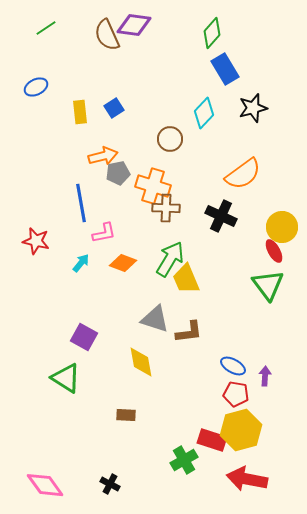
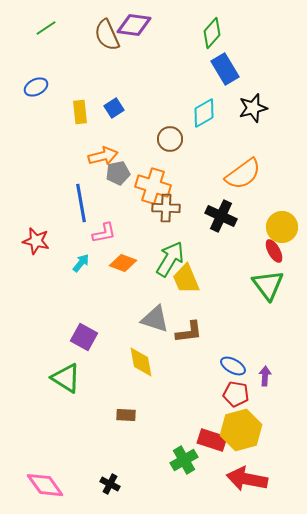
cyan diamond at (204, 113): rotated 16 degrees clockwise
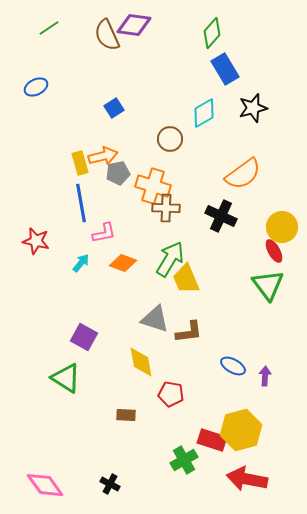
green line at (46, 28): moved 3 px right
yellow rectangle at (80, 112): moved 51 px down; rotated 10 degrees counterclockwise
red pentagon at (236, 394): moved 65 px left
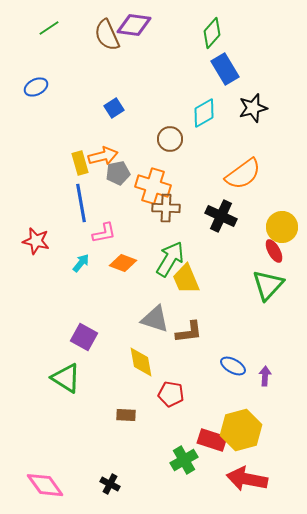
green triangle at (268, 285): rotated 20 degrees clockwise
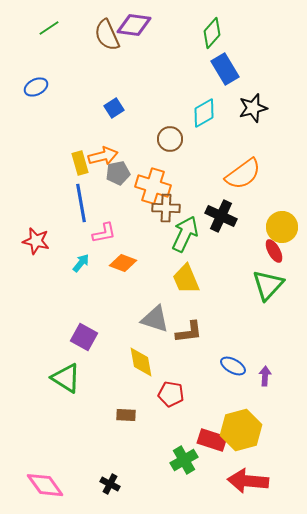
green arrow at (170, 259): moved 15 px right, 25 px up; rotated 6 degrees counterclockwise
red arrow at (247, 479): moved 1 px right, 2 px down; rotated 6 degrees counterclockwise
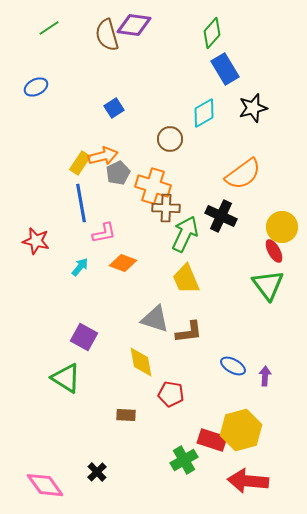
brown semicircle at (107, 35): rotated 8 degrees clockwise
yellow rectangle at (80, 163): rotated 50 degrees clockwise
gray pentagon at (118, 173): rotated 15 degrees counterclockwise
cyan arrow at (81, 263): moved 1 px left, 4 px down
green triangle at (268, 285): rotated 20 degrees counterclockwise
black cross at (110, 484): moved 13 px left, 12 px up; rotated 18 degrees clockwise
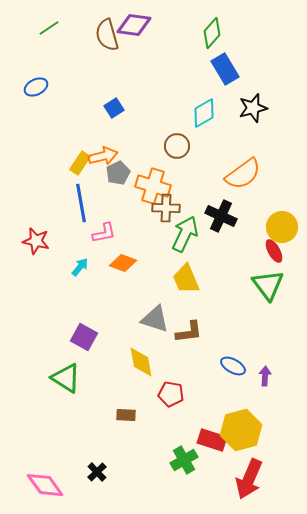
brown circle at (170, 139): moved 7 px right, 7 px down
red arrow at (248, 481): moved 1 px right, 2 px up; rotated 72 degrees counterclockwise
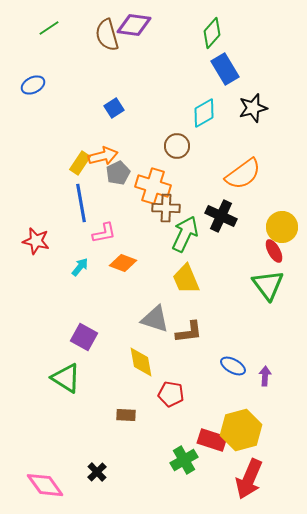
blue ellipse at (36, 87): moved 3 px left, 2 px up
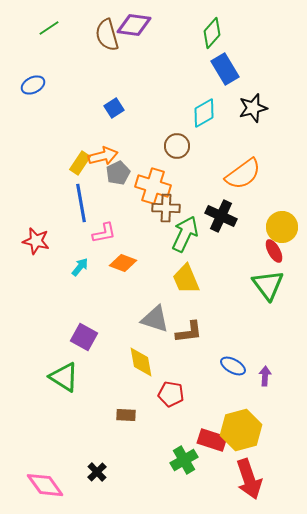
green triangle at (66, 378): moved 2 px left, 1 px up
red arrow at (249, 479): rotated 42 degrees counterclockwise
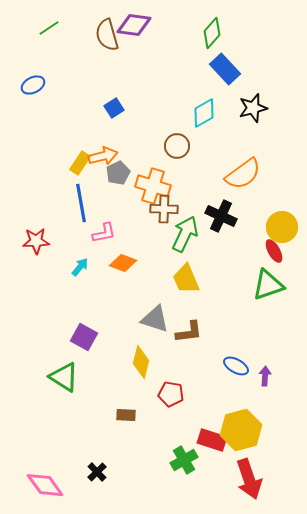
blue rectangle at (225, 69): rotated 12 degrees counterclockwise
brown cross at (166, 208): moved 2 px left, 1 px down
red star at (36, 241): rotated 16 degrees counterclockwise
green triangle at (268, 285): rotated 48 degrees clockwise
yellow diamond at (141, 362): rotated 24 degrees clockwise
blue ellipse at (233, 366): moved 3 px right
